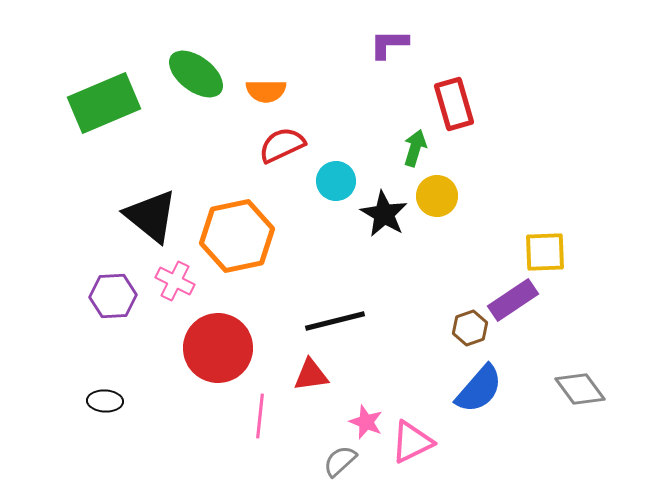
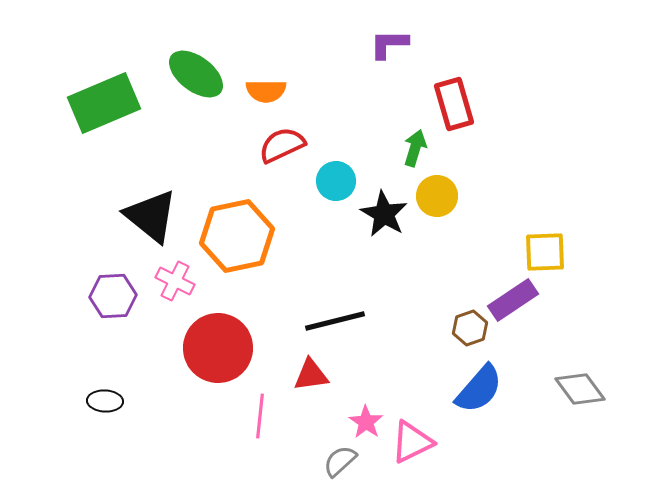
pink star: rotated 12 degrees clockwise
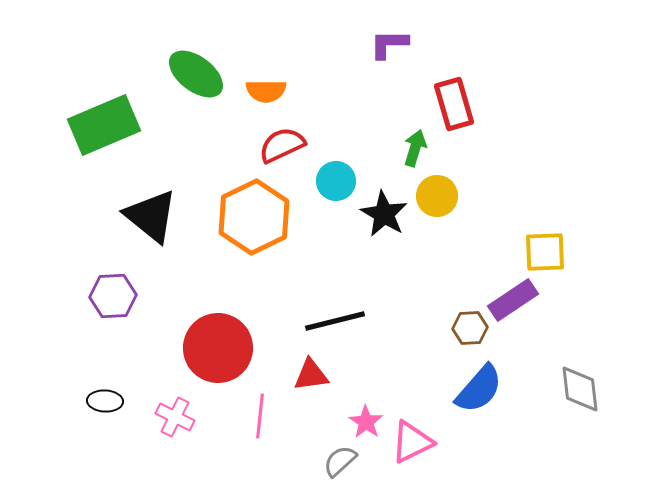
green rectangle: moved 22 px down
orange hexagon: moved 17 px right, 19 px up; rotated 14 degrees counterclockwise
pink cross: moved 136 px down
brown hexagon: rotated 16 degrees clockwise
gray diamond: rotated 30 degrees clockwise
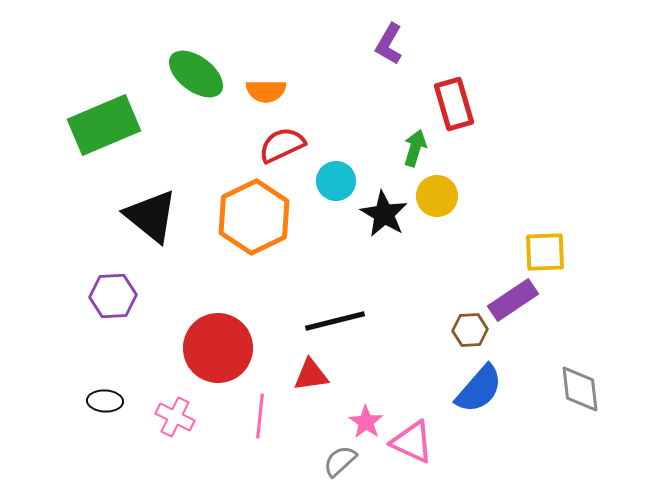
purple L-shape: rotated 60 degrees counterclockwise
brown hexagon: moved 2 px down
pink triangle: rotated 51 degrees clockwise
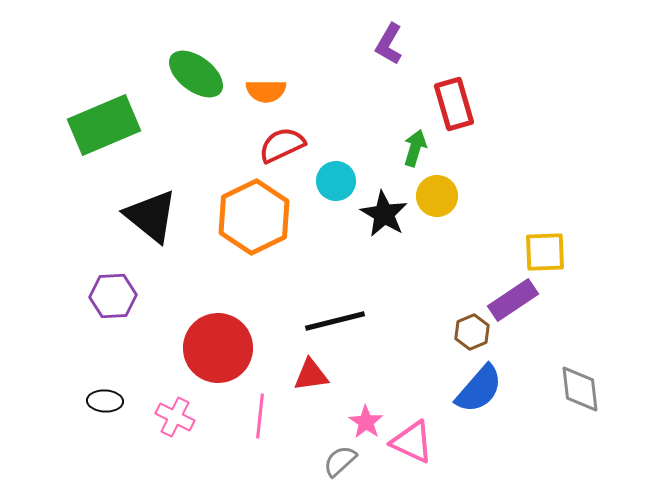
brown hexagon: moved 2 px right, 2 px down; rotated 20 degrees counterclockwise
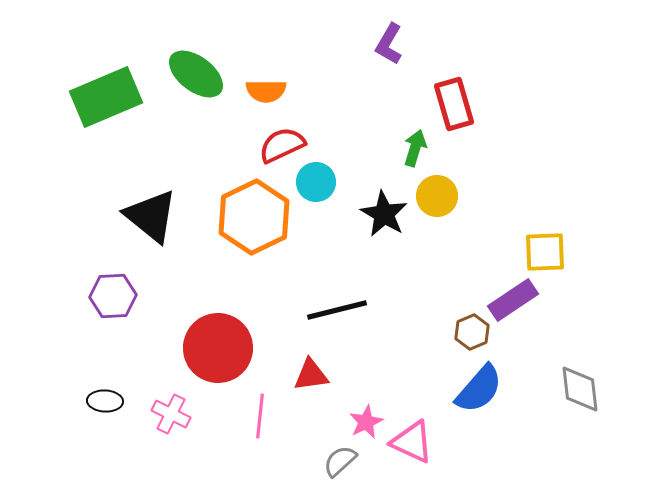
green rectangle: moved 2 px right, 28 px up
cyan circle: moved 20 px left, 1 px down
black line: moved 2 px right, 11 px up
pink cross: moved 4 px left, 3 px up
pink star: rotated 12 degrees clockwise
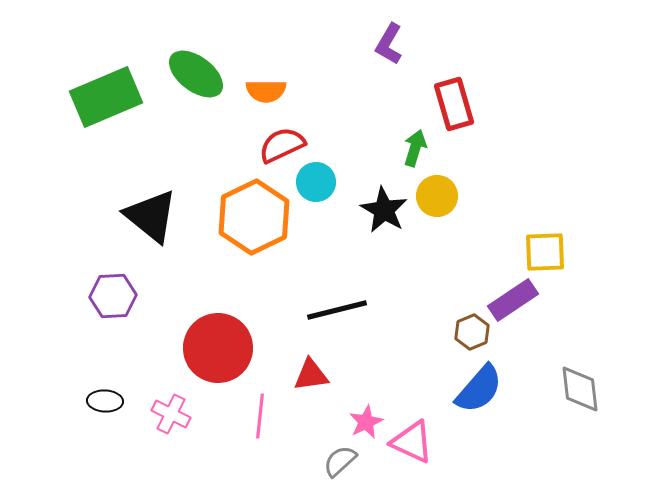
black star: moved 4 px up
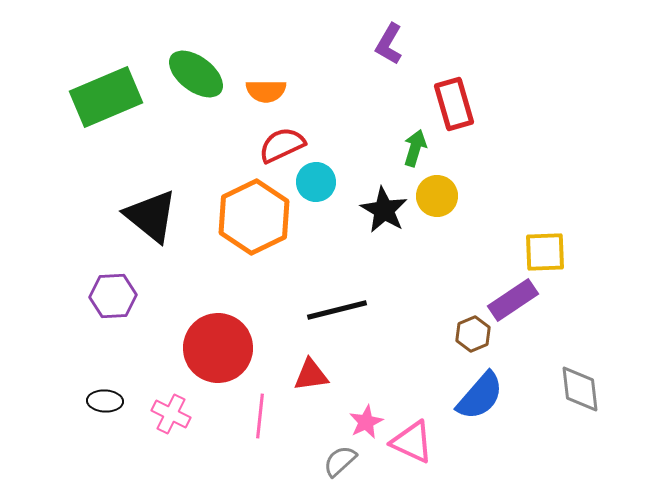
brown hexagon: moved 1 px right, 2 px down
blue semicircle: moved 1 px right, 7 px down
